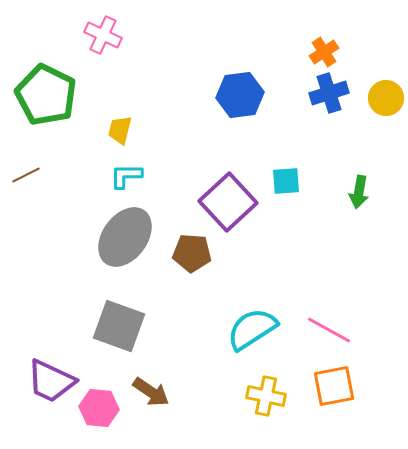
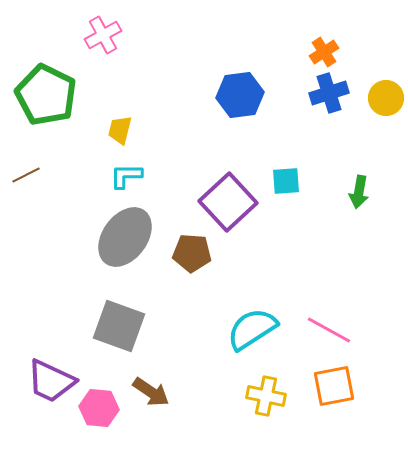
pink cross: rotated 36 degrees clockwise
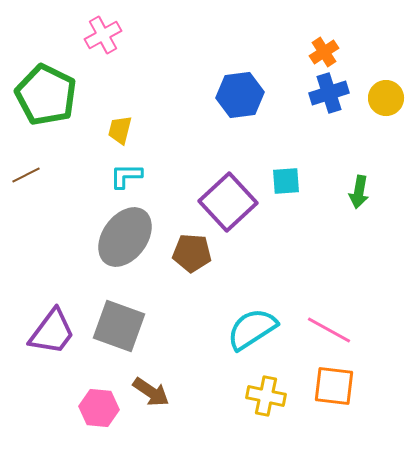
purple trapezoid: moved 1 px right, 49 px up; rotated 78 degrees counterclockwise
orange square: rotated 18 degrees clockwise
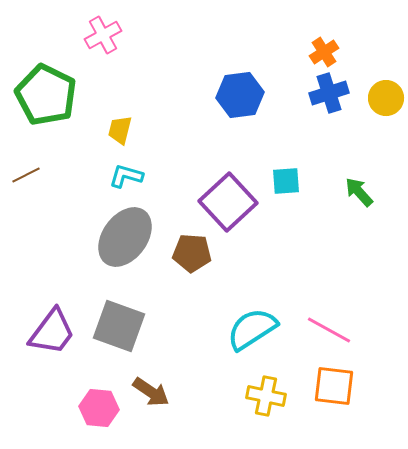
cyan L-shape: rotated 16 degrees clockwise
green arrow: rotated 128 degrees clockwise
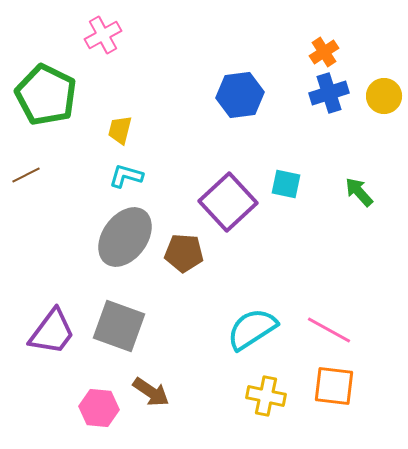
yellow circle: moved 2 px left, 2 px up
cyan square: moved 3 px down; rotated 16 degrees clockwise
brown pentagon: moved 8 px left
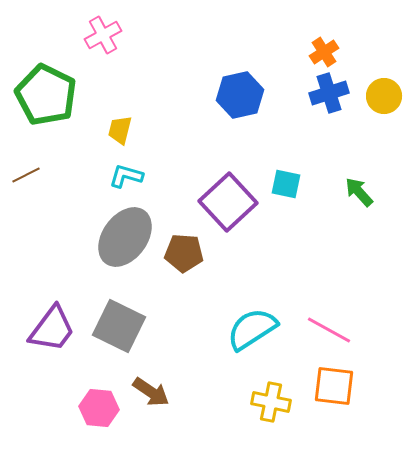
blue hexagon: rotated 6 degrees counterclockwise
gray square: rotated 6 degrees clockwise
purple trapezoid: moved 3 px up
yellow cross: moved 5 px right, 6 px down
